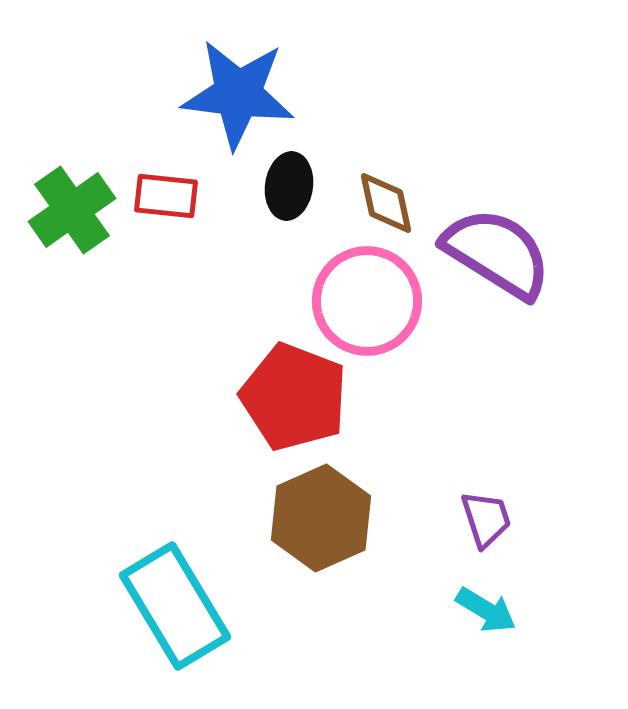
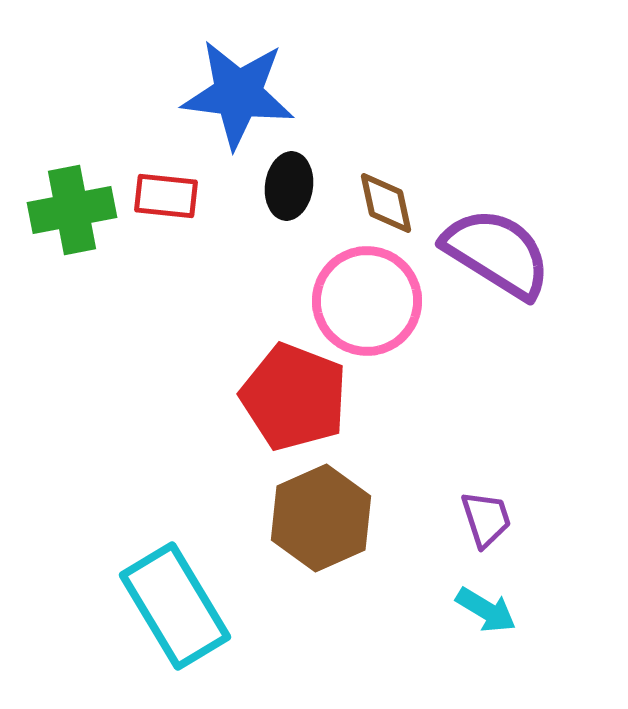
green cross: rotated 24 degrees clockwise
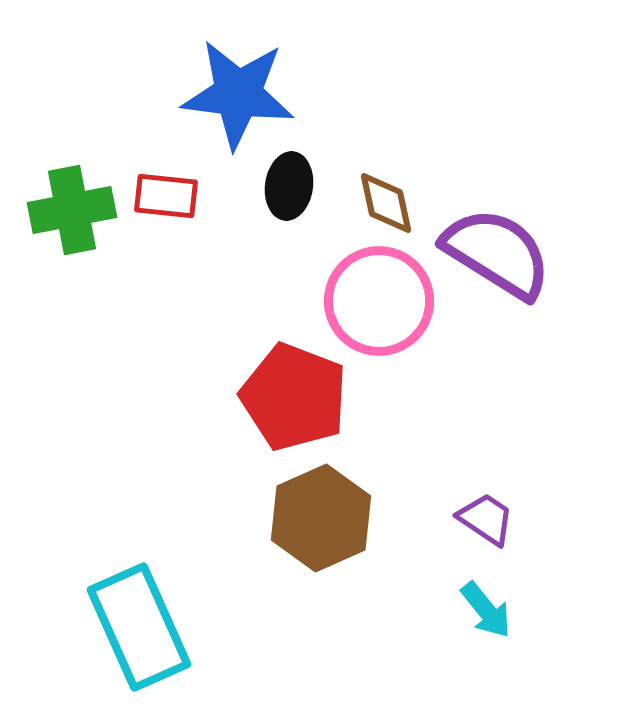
pink circle: moved 12 px right
purple trapezoid: rotated 38 degrees counterclockwise
cyan rectangle: moved 36 px left, 21 px down; rotated 7 degrees clockwise
cyan arrow: rotated 20 degrees clockwise
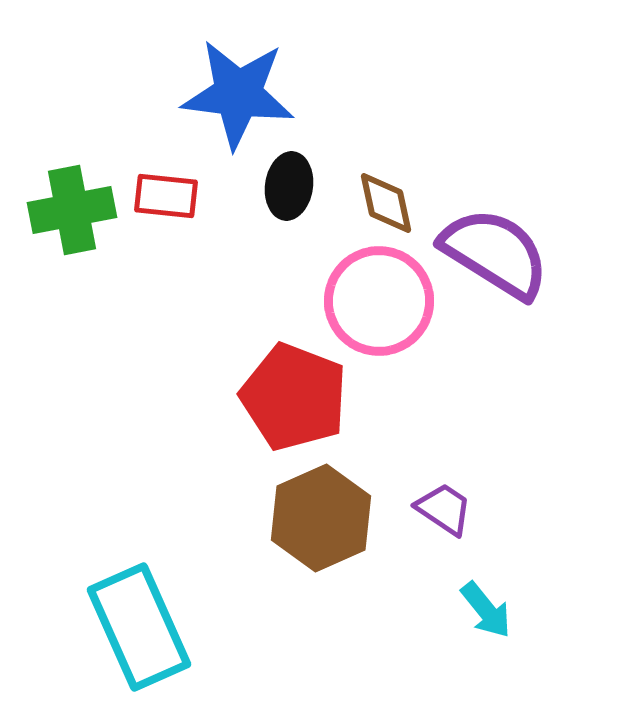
purple semicircle: moved 2 px left
purple trapezoid: moved 42 px left, 10 px up
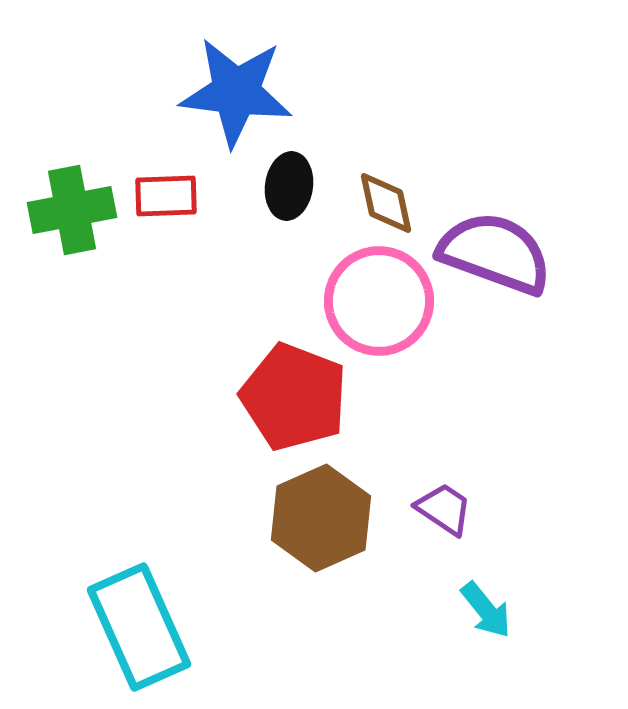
blue star: moved 2 px left, 2 px up
red rectangle: rotated 8 degrees counterclockwise
purple semicircle: rotated 12 degrees counterclockwise
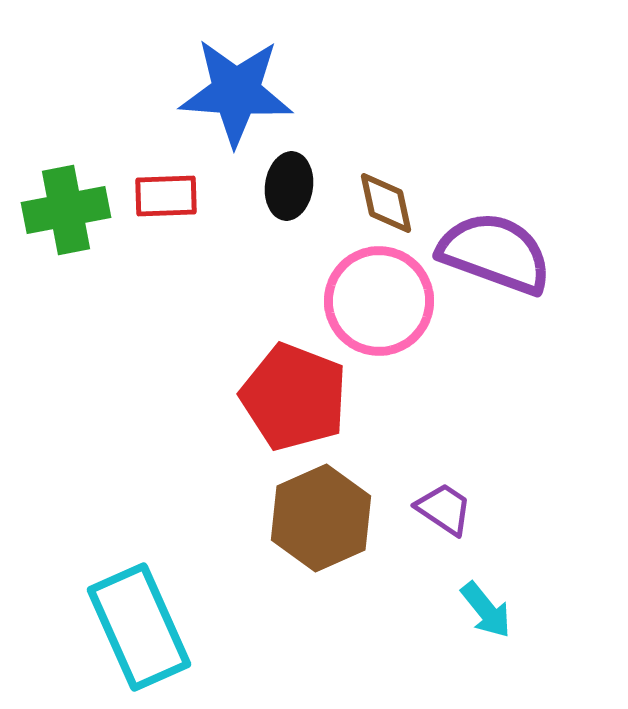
blue star: rotated 3 degrees counterclockwise
green cross: moved 6 px left
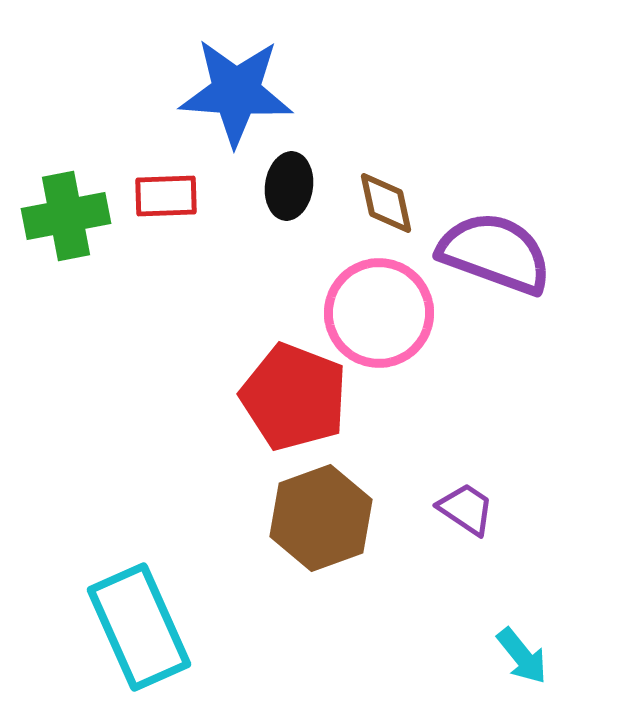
green cross: moved 6 px down
pink circle: moved 12 px down
purple trapezoid: moved 22 px right
brown hexagon: rotated 4 degrees clockwise
cyan arrow: moved 36 px right, 46 px down
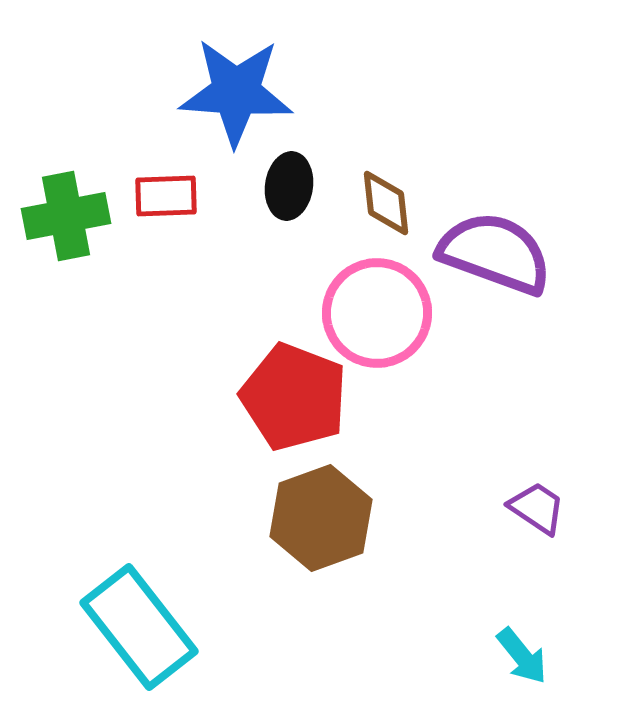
brown diamond: rotated 6 degrees clockwise
pink circle: moved 2 px left
purple trapezoid: moved 71 px right, 1 px up
cyan rectangle: rotated 14 degrees counterclockwise
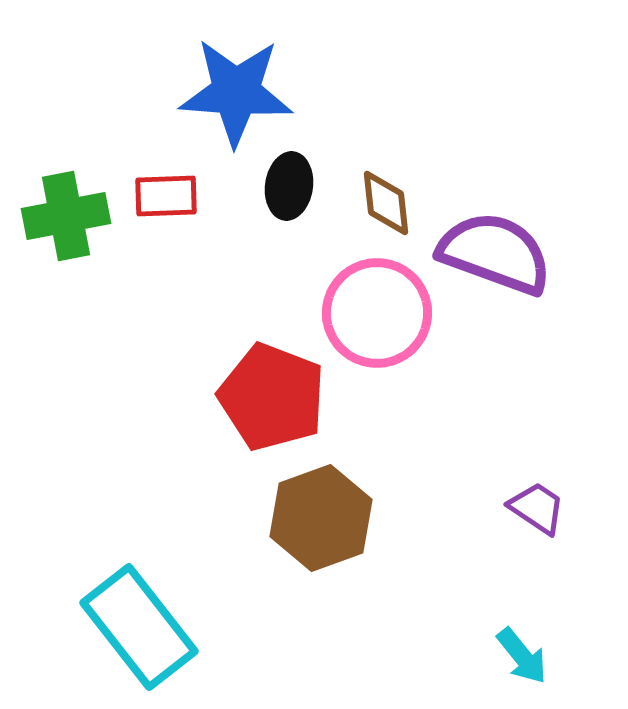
red pentagon: moved 22 px left
